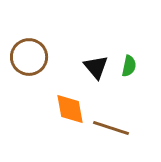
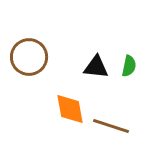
black triangle: rotated 44 degrees counterclockwise
brown line: moved 2 px up
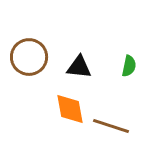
black triangle: moved 17 px left
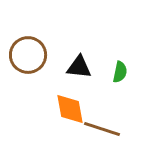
brown circle: moved 1 px left, 2 px up
green semicircle: moved 9 px left, 6 px down
brown line: moved 9 px left, 3 px down
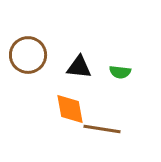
green semicircle: rotated 85 degrees clockwise
brown line: rotated 9 degrees counterclockwise
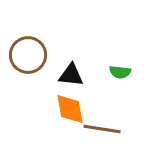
black triangle: moved 8 px left, 8 px down
